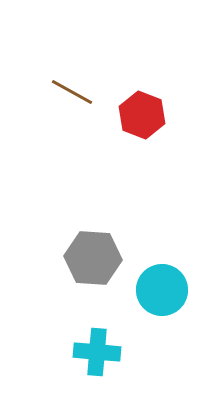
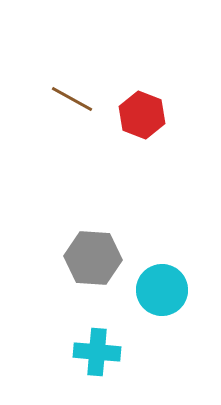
brown line: moved 7 px down
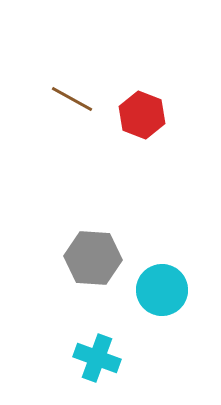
cyan cross: moved 6 px down; rotated 15 degrees clockwise
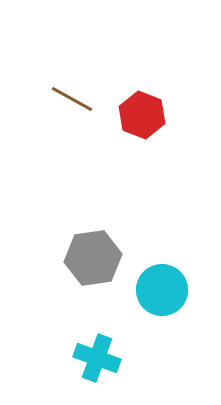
gray hexagon: rotated 12 degrees counterclockwise
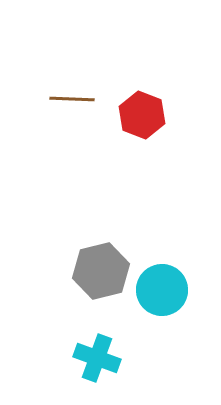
brown line: rotated 27 degrees counterclockwise
gray hexagon: moved 8 px right, 13 px down; rotated 6 degrees counterclockwise
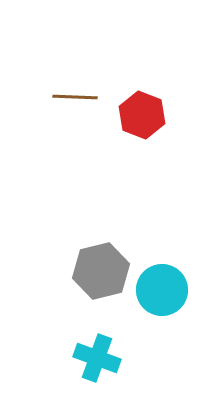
brown line: moved 3 px right, 2 px up
